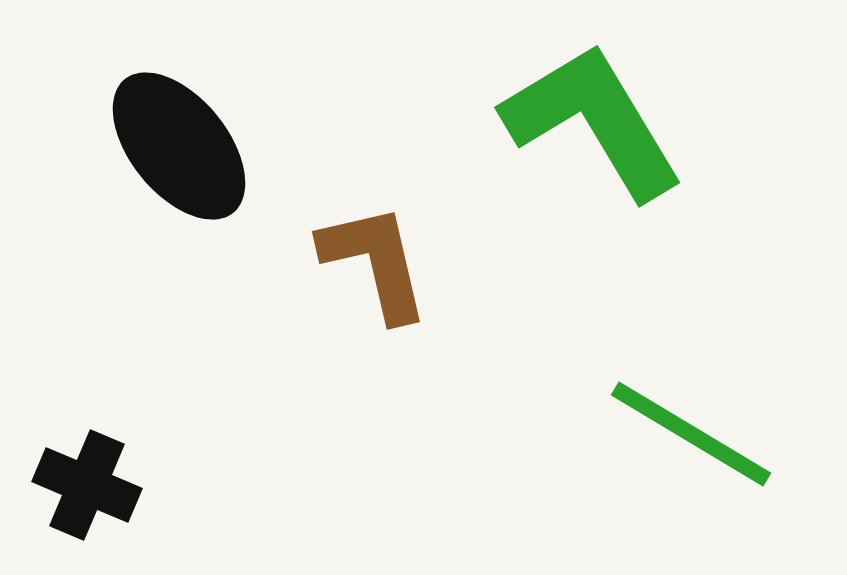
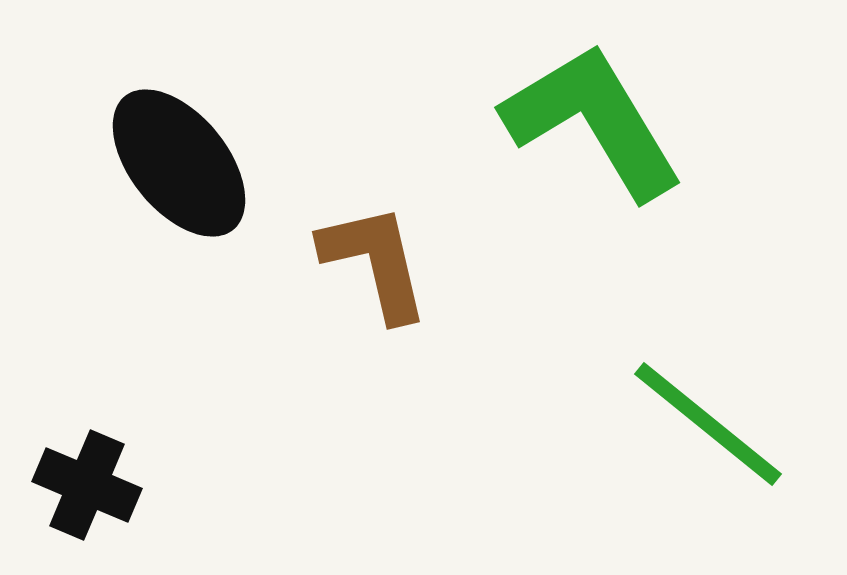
black ellipse: moved 17 px down
green line: moved 17 px right, 10 px up; rotated 8 degrees clockwise
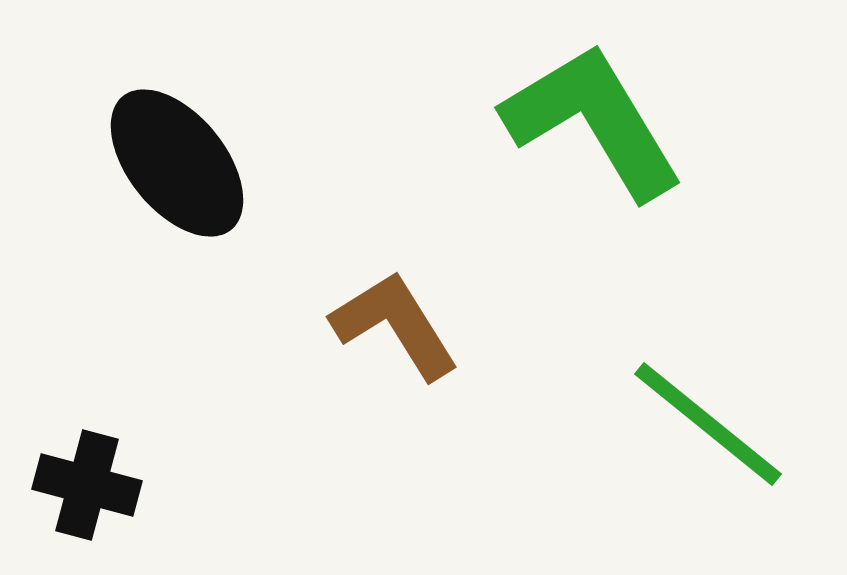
black ellipse: moved 2 px left
brown L-shape: moved 20 px right, 63 px down; rotated 19 degrees counterclockwise
black cross: rotated 8 degrees counterclockwise
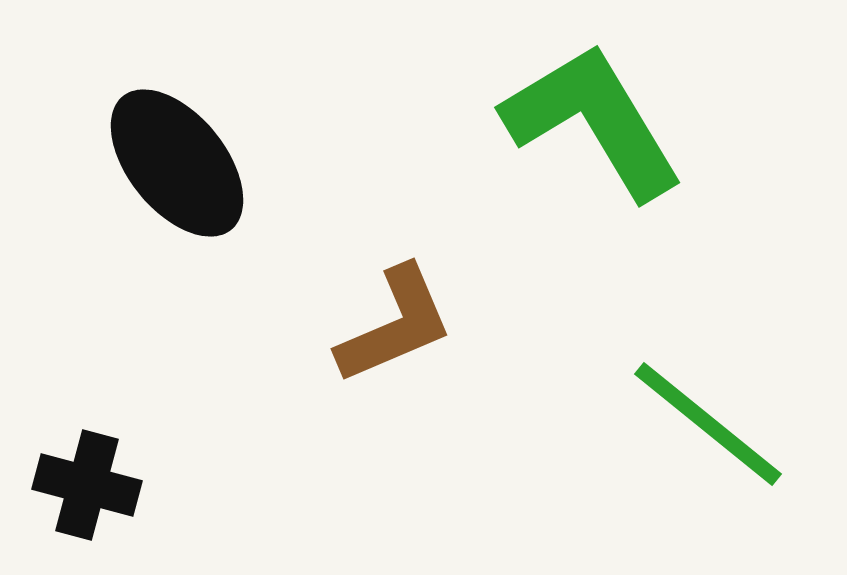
brown L-shape: rotated 99 degrees clockwise
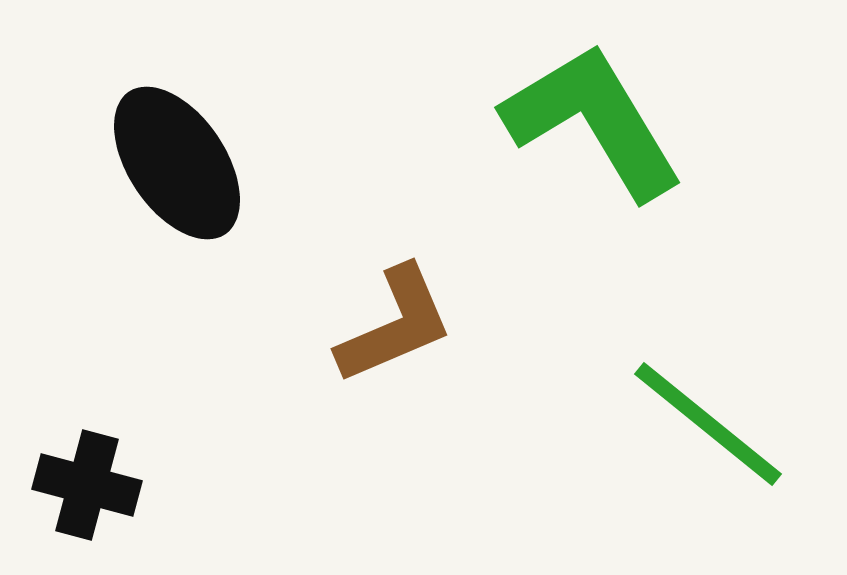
black ellipse: rotated 5 degrees clockwise
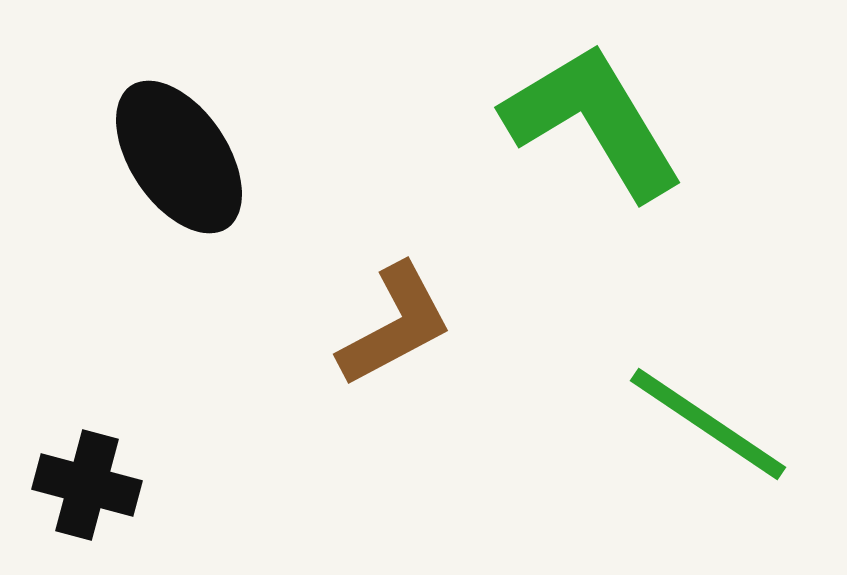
black ellipse: moved 2 px right, 6 px up
brown L-shape: rotated 5 degrees counterclockwise
green line: rotated 5 degrees counterclockwise
